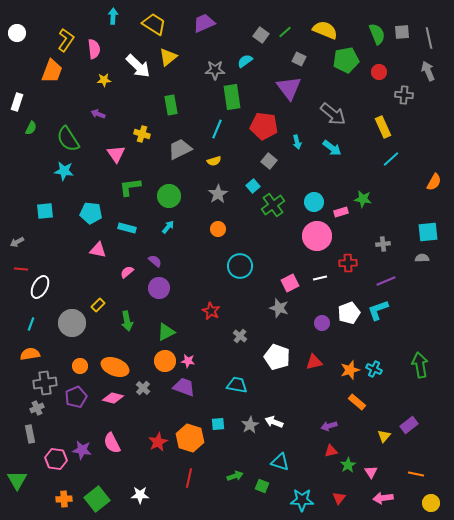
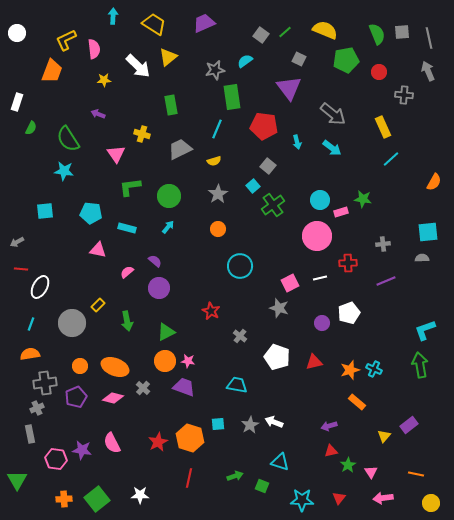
yellow L-shape at (66, 40): rotated 150 degrees counterclockwise
gray star at (215, 70): rotated 12 degrees counterclockwise
gray square at (269, 161): moved 1 px left, 5 px down
cyan circle at (314, 202): moved 6 px right, 2 px up
cyan L-shape at (378, 310): moved 47 px right, 20 px down
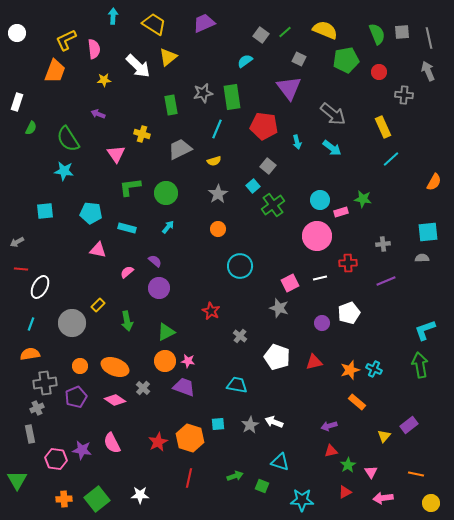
gray star at (215, 70): moved 12 px left, 23 px down
orange trapezoid at (52, 71): moved 3 px right
green circle at (169, 196): moved 3 px left, 3 px up
pink diamond at (113, 398): moved 2 px right, 2 px down; rotated 20 degrees clockwise
red triangle at (339, 498): moved 6 px right, 6 px up; rotated 24 degrees clockwise
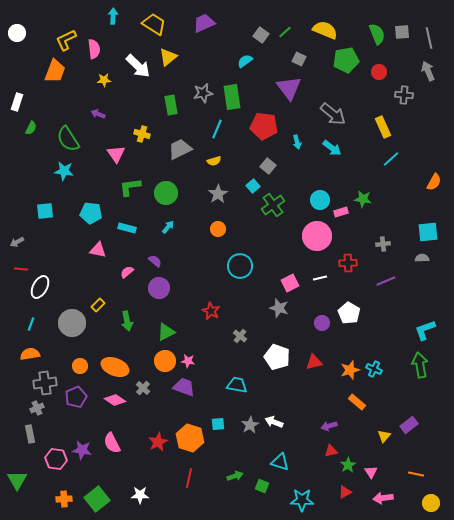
white pentagon at (349, 313): rotated 20 degrees counterclockwise
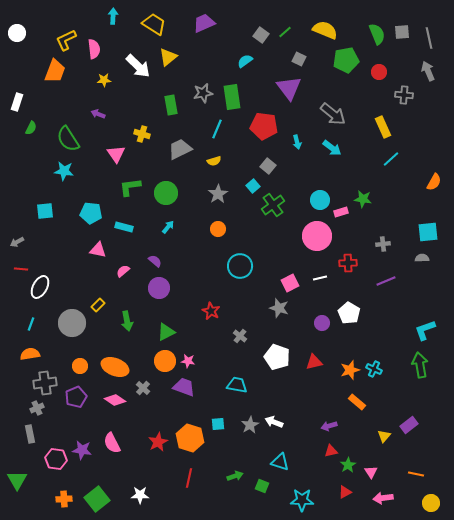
cyan rectangle at (127, 228): moved 3 px left, 1 px up
pink semicircle at (127, 272): moved 4 px left, 1 px up
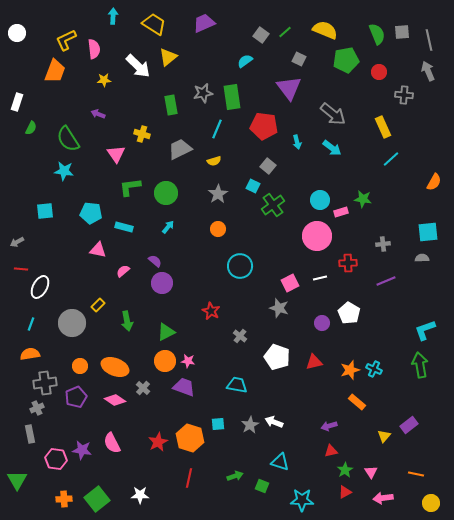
gray line at (429, 38): moved 2 px down
cyan square at (253, 186): rotated 24 degrees counterclockwise
purple circle at (159, 288): moved 3 px right, 5 px up
green star at (348, 465): moved 3 px left, 5 px down
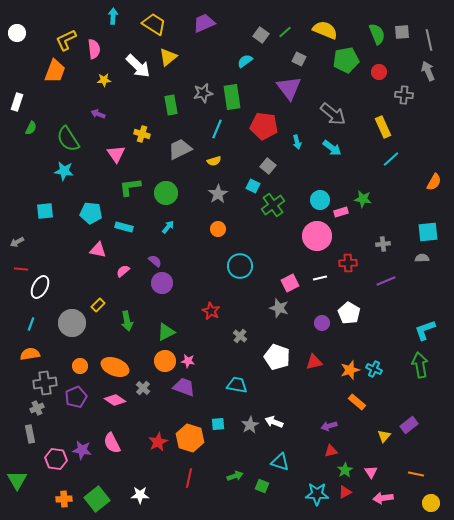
cyan star at (302, 500): moved 15 px right, 6 px up
